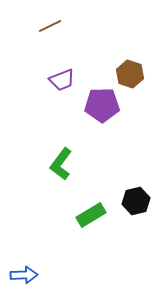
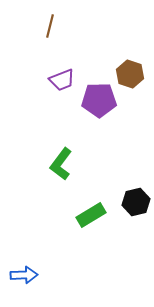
brown line: rotated 50 degrees counterclockwise
purple pentagon: moved 3 px left, 5 px up
black hexagon: moved 1 px down
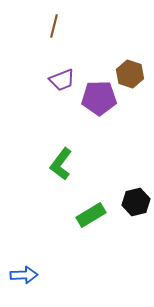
brown line: moved 4 px right
purple pentagon: moved 2 px up
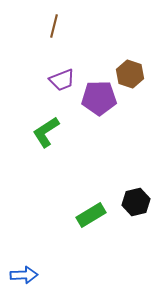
green L-shape: moved 15 px left, 32 px up; rotated 20 degrees clockwise
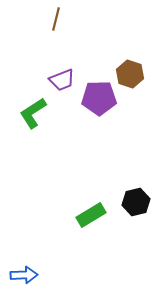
brown line: moved 2 px right, 7 px up
green L-shape: moved 13 px left, 19 px up
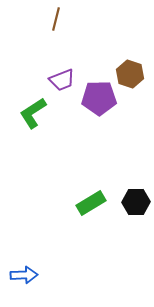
black hexagon: rotated 12 degrees clockwise
green rectangle: moved 12 px up
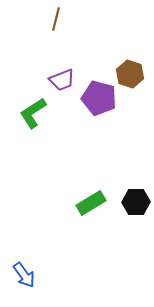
purple pentagon: rotated 16 degrees clockwise
blue arrow: rotated 56 degrees clockwise
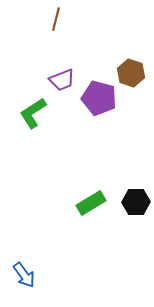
brown hexagon: moved 1 px right, 1 px up
